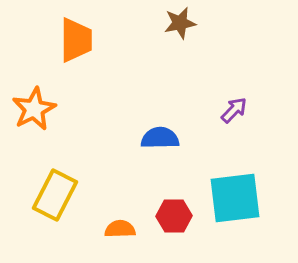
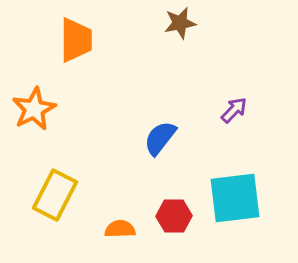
blue semicircle: rotated 51 degrees counterclockwise
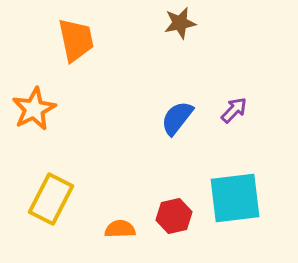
orange trapezoid: rotated 12 degrees counterclockwise
blue semicircle: moved 17 px right, 20 px up
yellow rectangle: moved 4 px left, 4 px down
red hexagon: rotated 12 degrees counterclockwise
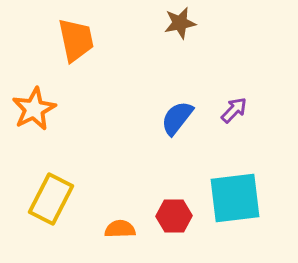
red hexagon: rotated 12 degrees clockwise
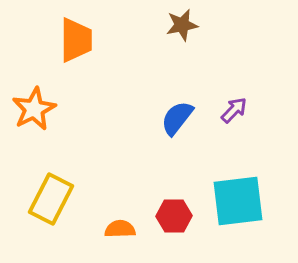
brown star: moved 2 px right, 2 px down
orange trapezoid: rotated 12 degrees clockwise
cyan square: moved 3 px right, 3 px down
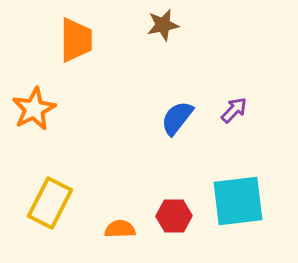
brown star: moved 19 px left
yellow rectangle: moved 1 px left, 4 px down
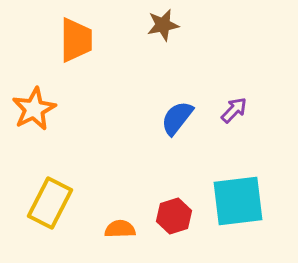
red hexagon: rotated 16 degrees counterclockwise
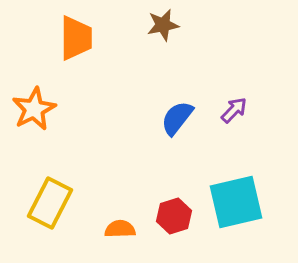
orange trapezoid: moved 2 px up
cyan square: moved 2 px left, 1 px down; rotated 6 degrees counterclockwise
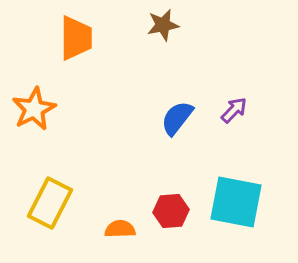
cyan square: rotated 24 degrees clockwise
red hexagon: moved 3 px left, 5 px up; rotated 12 degrees clockwise
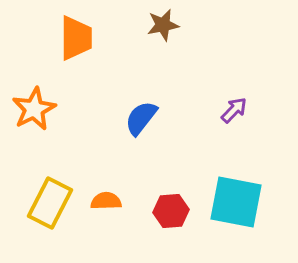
blue semicircle: moved 36 px left
orange semicircle: moved 14 px left, 28 px up
